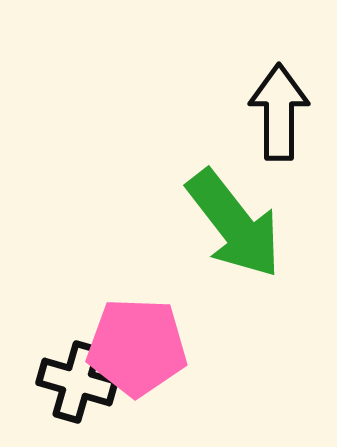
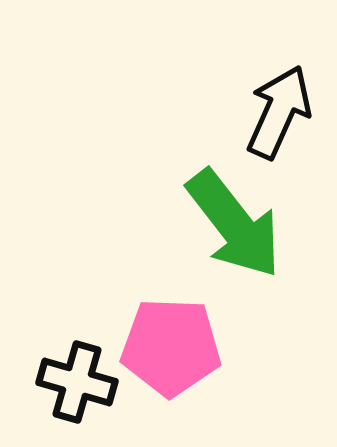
black arrow: rotated 24 degrees clockwise
pink pentagon: moved 34 px right
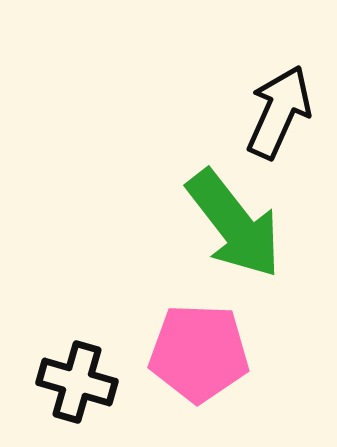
pink pentagon: moved 28 px right, 6 px down
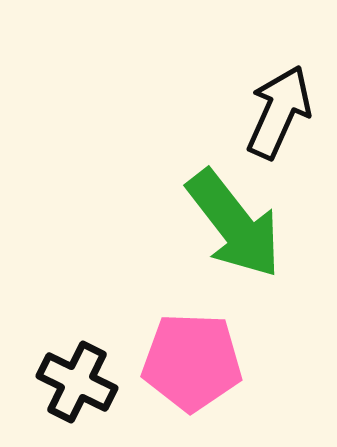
pink pentagon: moved 7 px left, 9 px down
black cross: rotated 10 degrees clockwise
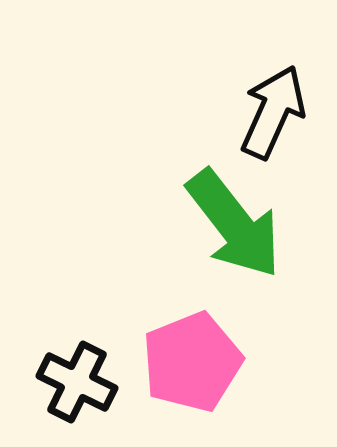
black arrow: moved 6 px left
pink pentagon: rotated 24 degrees counterclockwise
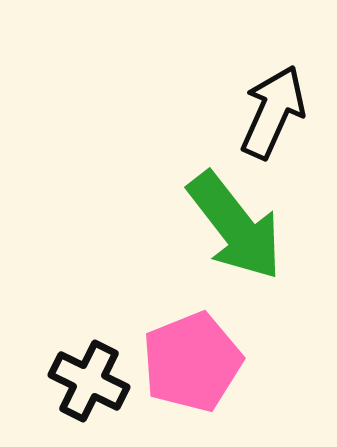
green arrow: moved 1 px right, 2 px down
black cross: moved 12 px right, 1 px up
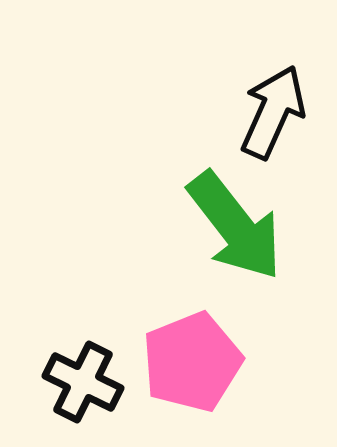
black cross: moved 6 px left, 1 px down
